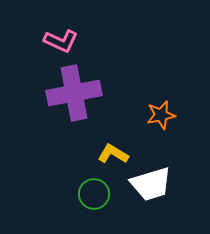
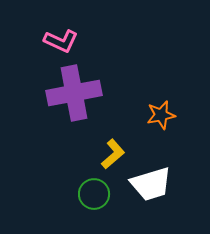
yellow L-shape: rotated 108 degrees clockwise
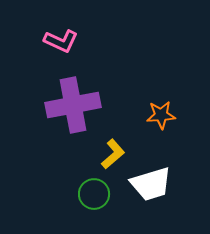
purple cross: moved 1 px left, 12 px down
orange star: rotated 8 degrees clockwise
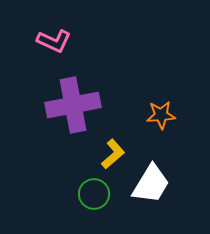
pink L-shape: moved 7 px left
white trapezoid: rotated 42 degrees counterclockwise
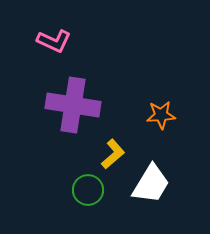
purple cross: rotated 20 degrees clockwise
green circle: moved 6 px left, 4 px up
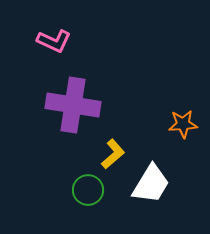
orange star: moved 22 px right, 9 px down
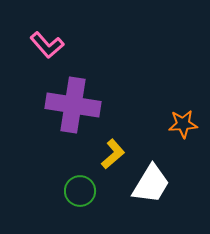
pink L-shape: moved 7 px left, 4 px down; rotated 24 degrees clockwise
green circle: moved 8 px left, 1 px down
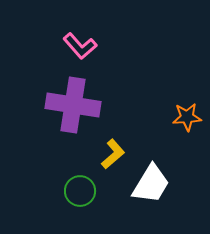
pink L-shape: moved 33 px right, 1 px down
orange star: moved 4 px right, 7 px up
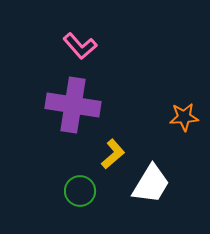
orange star: moved 3 px left
